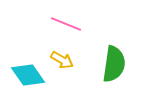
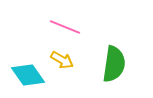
pink line: moved 1 px left, 3 px down
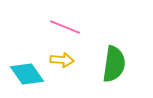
yellow arrow: rotated 25 degrees counterclockwise
cyan diamond: moved 1 px left, 1 px up
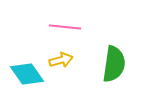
pink line: rotated 16 degrees counterclockwise
yellow arrow: moved 1 px left; rotated 20 degrees counterclockwise
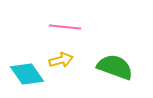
green semicircle: moved 1 px right, 3 px down; rotated 78 degrees counterclockwise
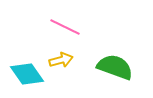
pink line: rotated 20 degrees clockwise
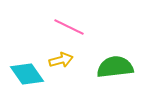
pink line: moved 4 px right
green semicircle: rotated 27 degrees counterclockwise
